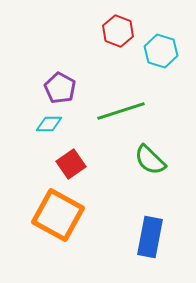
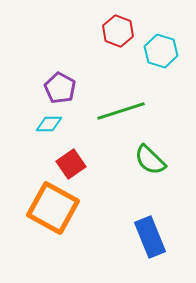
orange square: moved 5 px left, 7 px up
blue rectangle: rotated 33 degrees counterclockwise
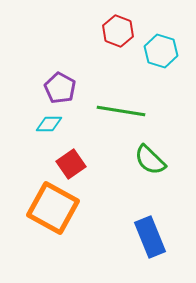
green line: rotated 27 degrees clockwise
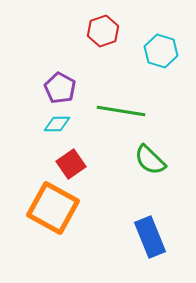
red hexagon: moved 15 px left; rotated 20 degrees clockwise
cyan diamond: moved 8 px right
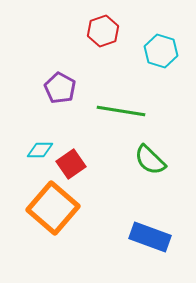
cyan diamond: moved 17 px left, 26 px down
orange square: rotated 12 degrees clockwise
blue rectangle: rotated 48 degrees counterclockwise
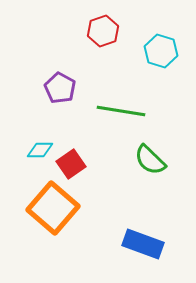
blue rectangle: moved 7 px left, 7 px down
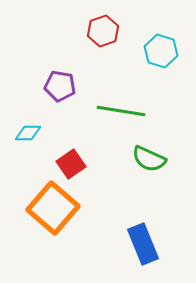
purple pentagon: moved 2 px up; rotated 20 degrees counterclockwise
cyan diamond: moved 12 px left, 17 px up
green semicircle: moved 1 px left, 1 px up; rotated 20 degrees counterclockwise
blue rectangle: rotated 48 degrees clockwise
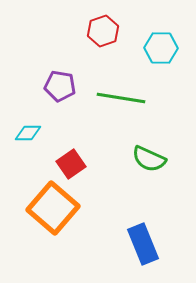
cyan hexagon: moved 3 px up; rotated 16 degrees counterclockwise
green line: moved 13 px up
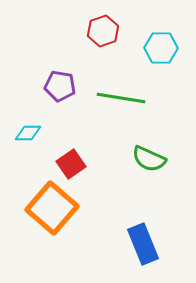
orange square: moved 1 px left
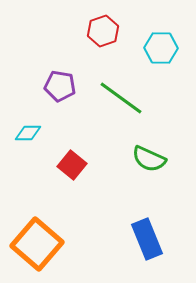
green line: rotated 27 degrees clockwise
red square: moved 1 px right, 1 px down; rotated 16 degrees counterclockwise
orange square: moved 15 px left, 36 px down
blue rectangle: moved 4 px right, 5 px up
